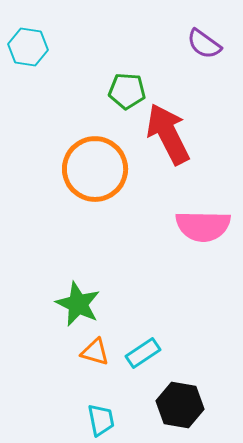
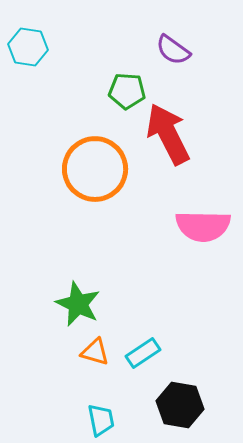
purple semicircle: moved 31 px left, 6 px down
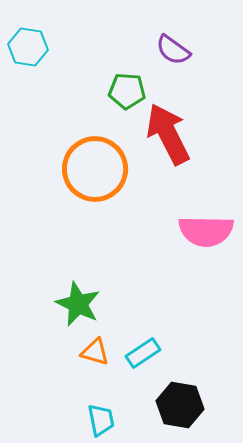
pink semicircle: moved 3 px right, 5 px down
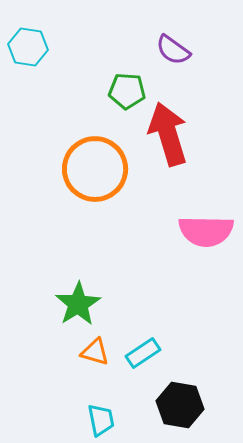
red arrow: rotated 10 degrees clockwise
green star: rotated 15 degrees clockwise
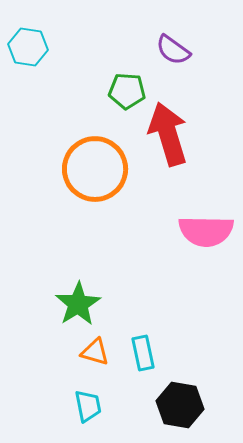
cyan rectangle: rotated 68 degrees counterclockwise
cyan trapezoid: moved 13 px left, 14 px up
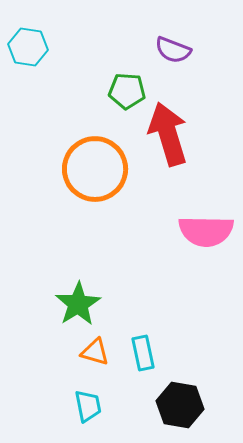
purple semicircle: rotated 15 degrees counterclockwise
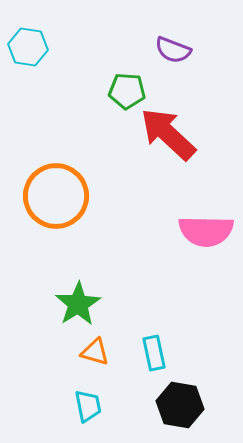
red arrow: rotated 30 degrees counterclockwise
orange circle: moved 39 px left, 27 px down
cyan rectangle: moved 11 px right
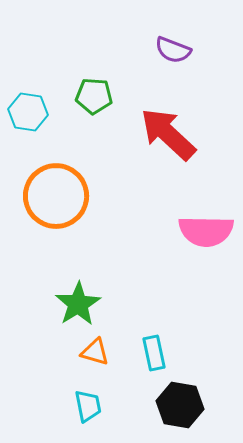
cyan hexagon: moved 65 px down
green pentagon: moved 33 px left, 5 px down
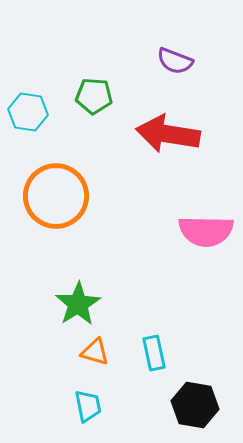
purple semicircle: moved 2 px right, 11 px down
red arrow: rotated 34 degrees counterclockwise
black hexagon: moved 15 px right
